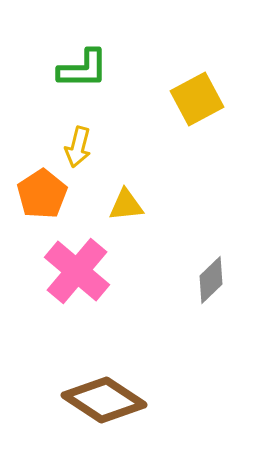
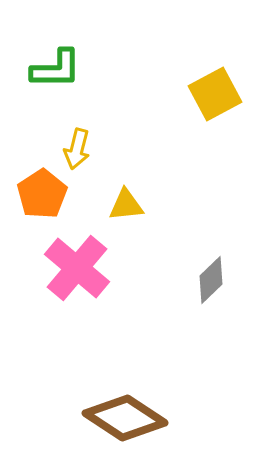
green L-shape: moved 27 px left
yellow square: moved 18 px right, 5 px up
yellow arrow: moved 1 px left, 2 px down
pink cross: moved 3 px up
brown diamond: moved 21 px right, 18 px down
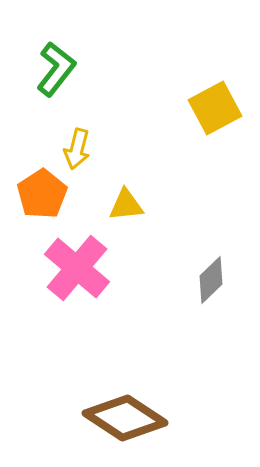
green L-shape: rotated 52 degrees counterclockwise
yellow square: moved 14 px down
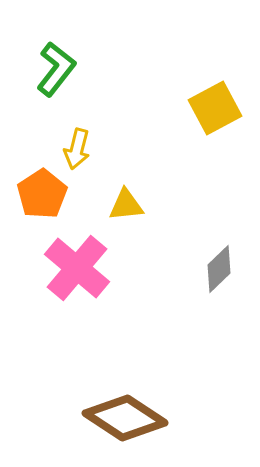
gray diamond: moved 8 px right, 11 px up
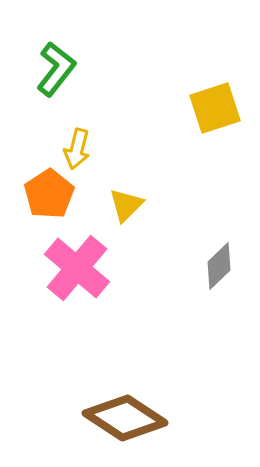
yellow square: rotated 10 degrees clockwise
orange pentagon: moved 7 px right
yellow triangle: rotated 39 degrees counterclockwise
gray diamond: moved 3 px up
